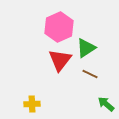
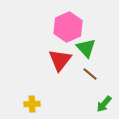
pink hexagon: moved 9 px right
green triangle: rotated 40 degrees counterclockwise
brown line: rotated 14 degrees clockwise
green arrow: moved 2 px left; rotated 90 degrees counterclockwise
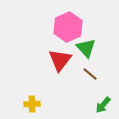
green arrow: moved 1 px left, 1 px down
